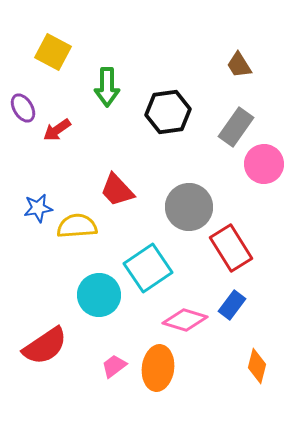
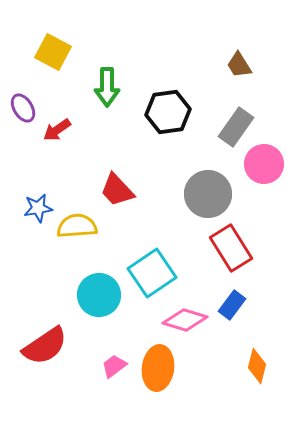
gray circle: moved 19 px right, 13 px up
cyan square: moved 4 px right, 5 px down
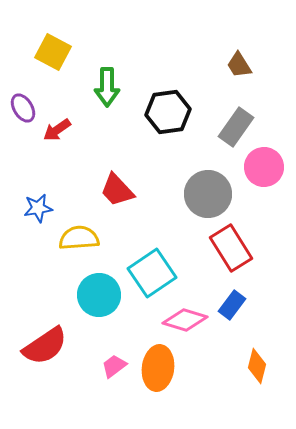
pink circle: moved 3 px down
yellow semicircle: moved 2 px right, 12 px down
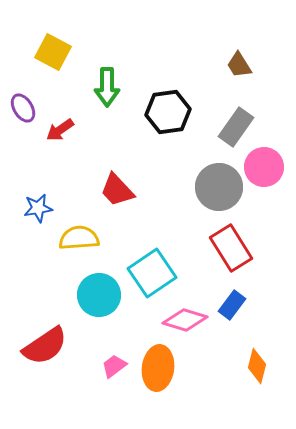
red arrow: moved 3 px right
gray circle: moved 11 px right, 7 px up
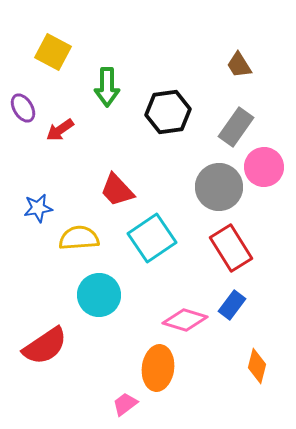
cyan square: moved 35 px up
pink trapezoid: moved 11 px right, 38 px down
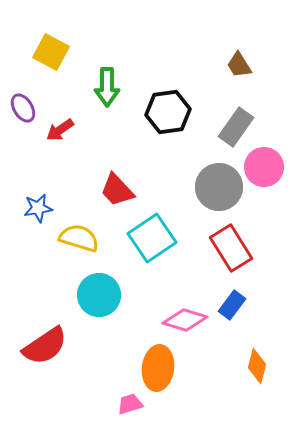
yellow square: moved 2 px left
yellow semicircle: rotated 21 degrees clockwise
pink trapezoid: moved 5 px right; rotated 20 degrees clockwise
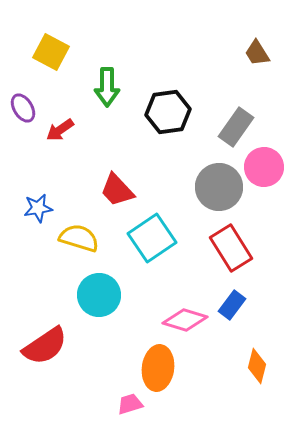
brown trapezoid: moved 18 px right, 12 px up
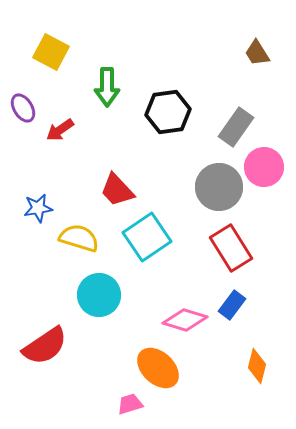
cyan square: moved 5 px left, 1 px up
orange ellipse: rotated 54 degrees counterclockwise
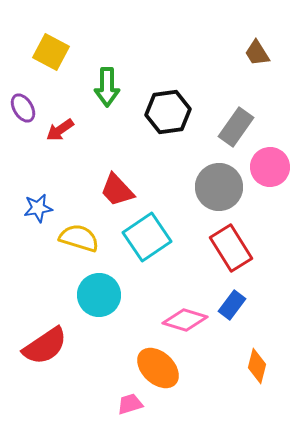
pink circle: moved 6 px right
